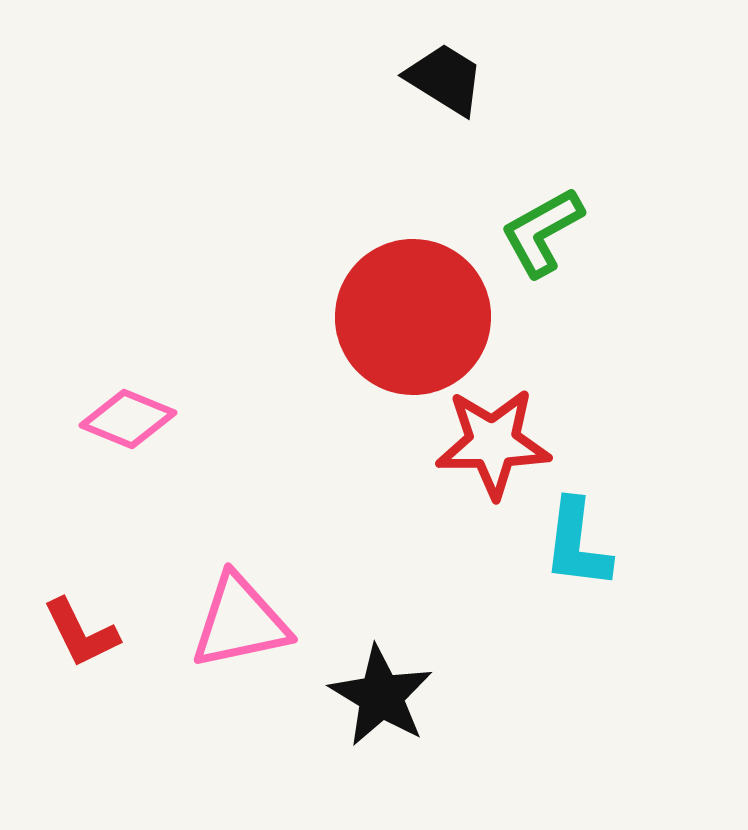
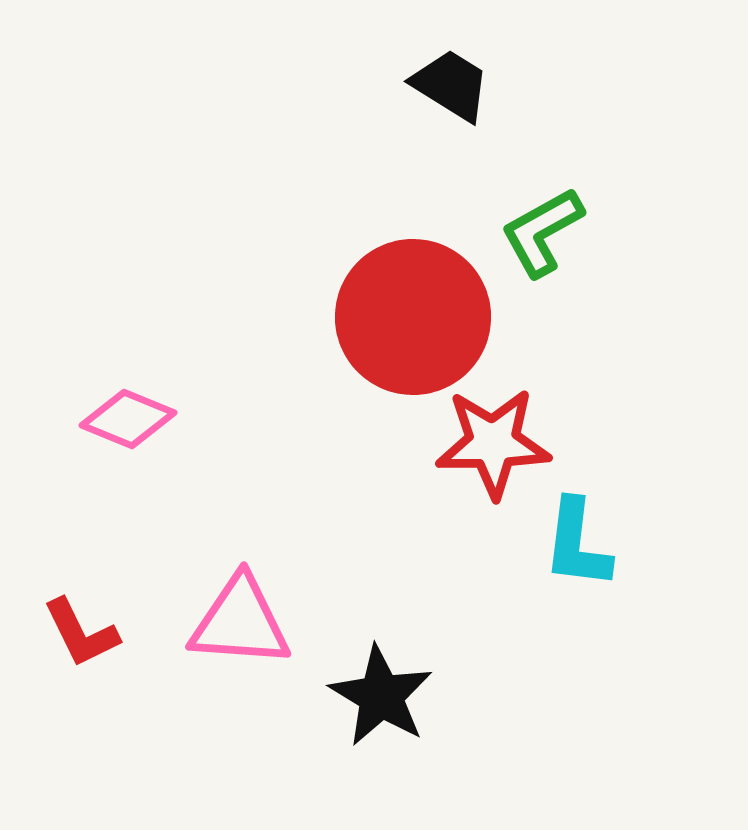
black trapezoid: moved 6 px right, 6 px down
pink triangle: rotated 16 degrees clockwise
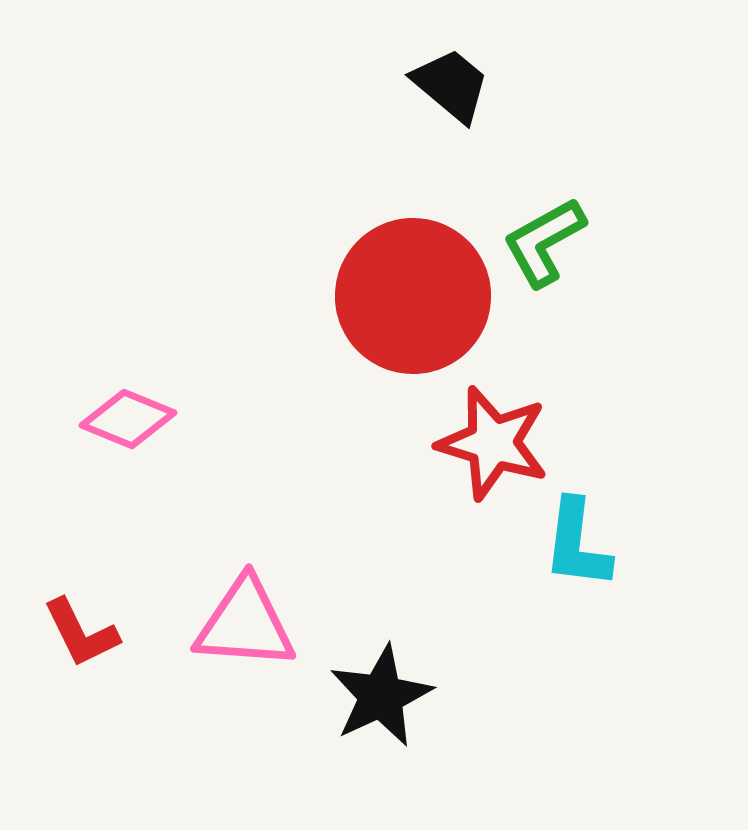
black trapezoid: rotated 8 degrees clockwise
green L-shape: moved 2 px right, 10 px down
red circle: moved 21 px up
red star: rotated 18 degrees clockwise
pink triangle: moved 5 px right, 2 px down
black star: rotated 16 degrees clockwise
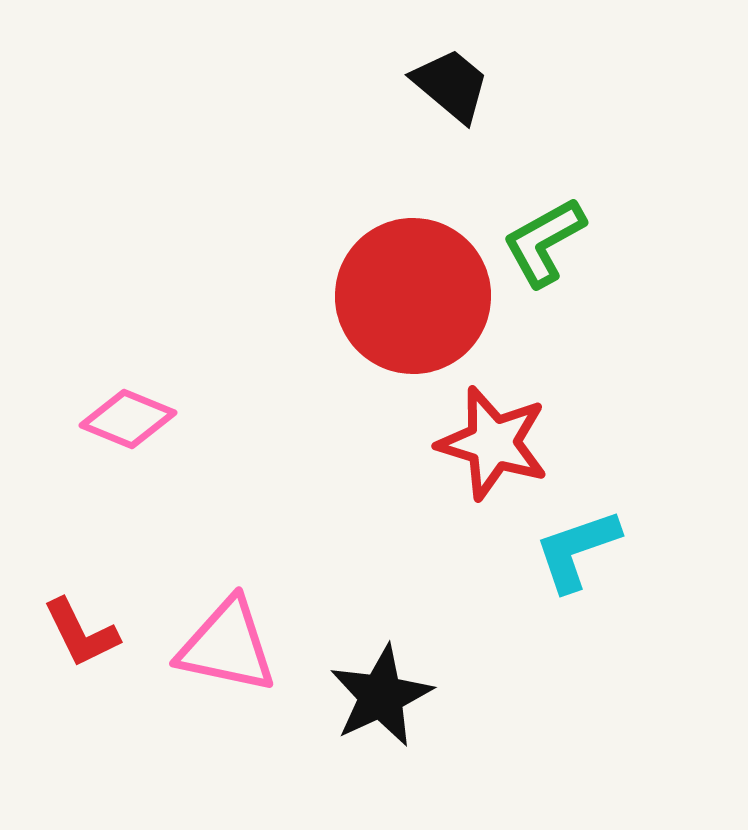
cyan L-shape: moved 6 px down; rotated 64 degrees clockwise
pink triangle: moved 18 px left, 22 px down; rotated 8 degrees clockwise
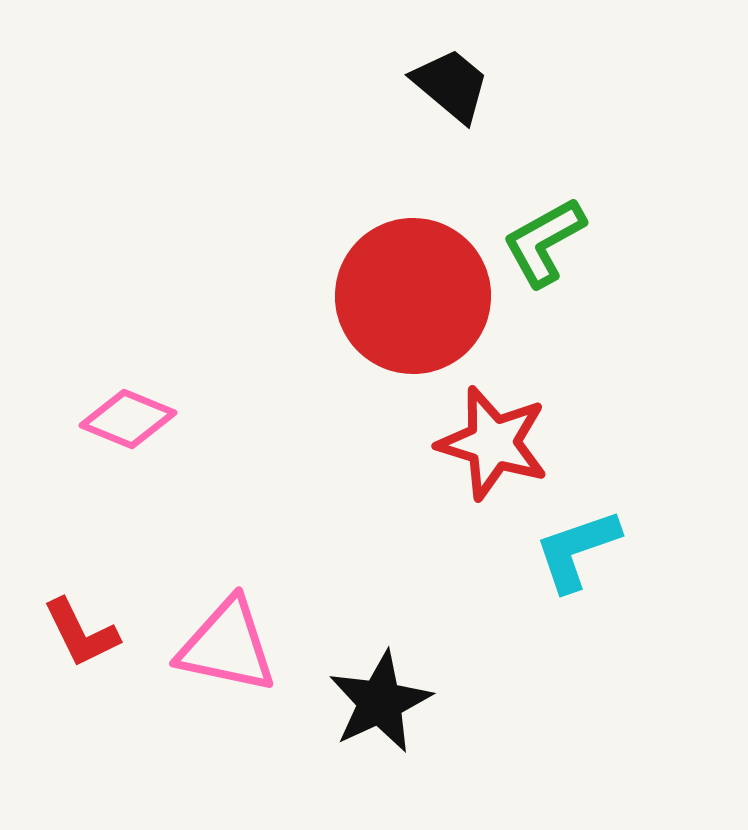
black star: moved 1 px left, 6 px down
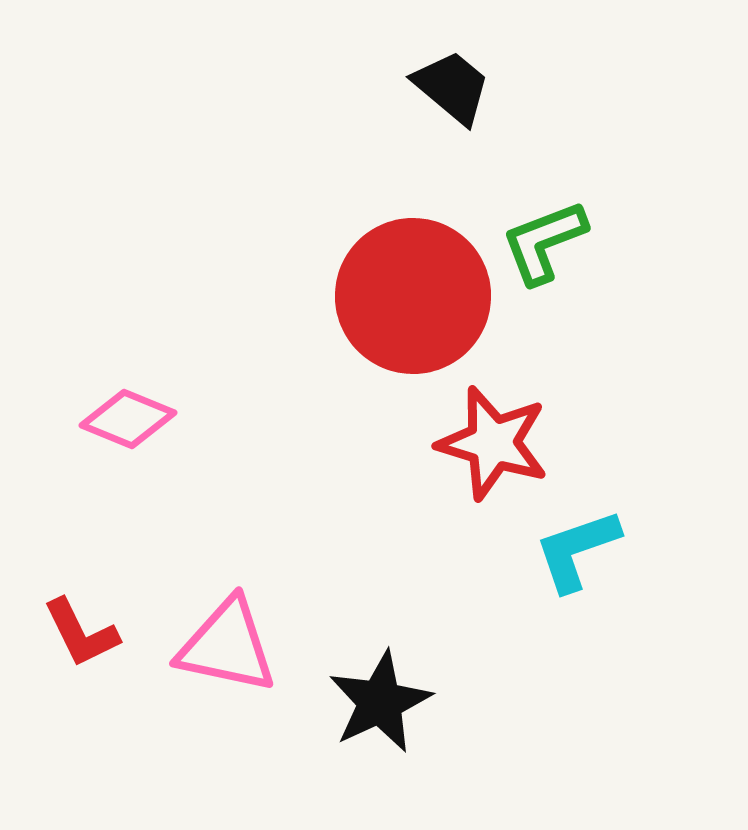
black trapezoid: moved 1 px right, 2 px down
green L-shape: rotated 8 degrees clockwise
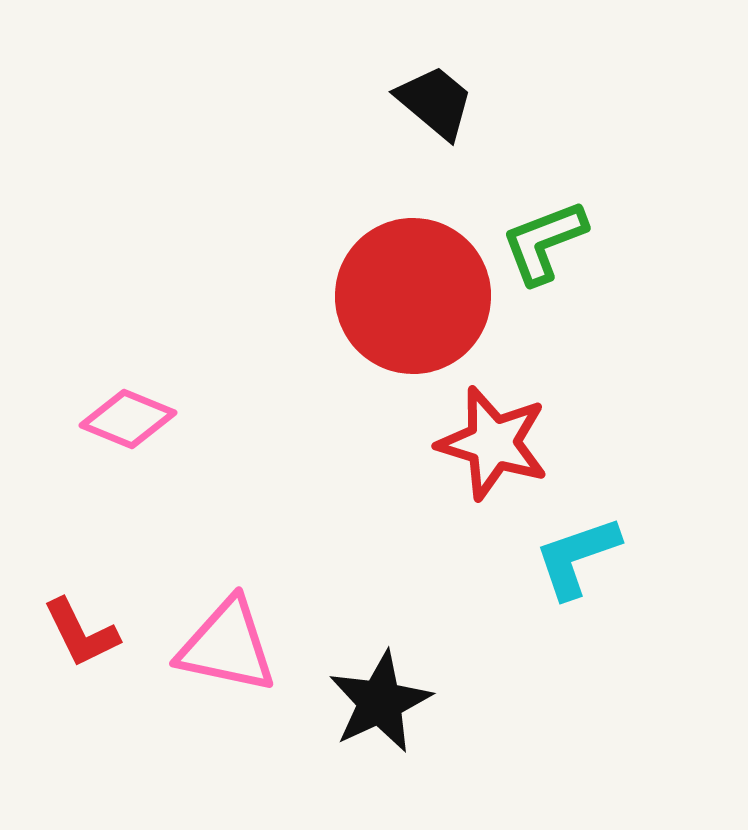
black trapezoid: moved 17 px left, 15 px down
cyan L-shape: moved 7 px down
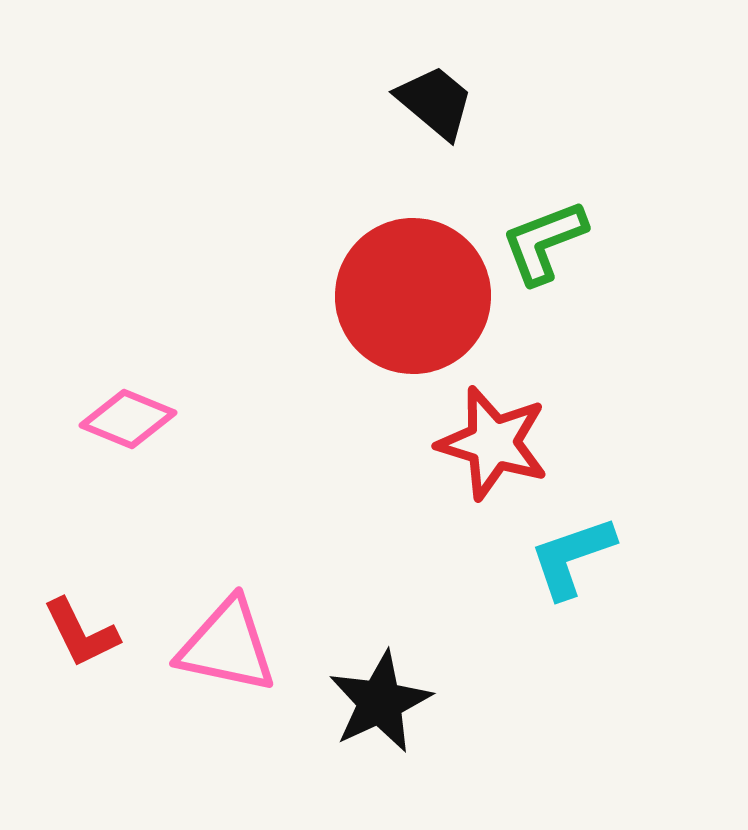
cyan L-shape: moved 5 px left
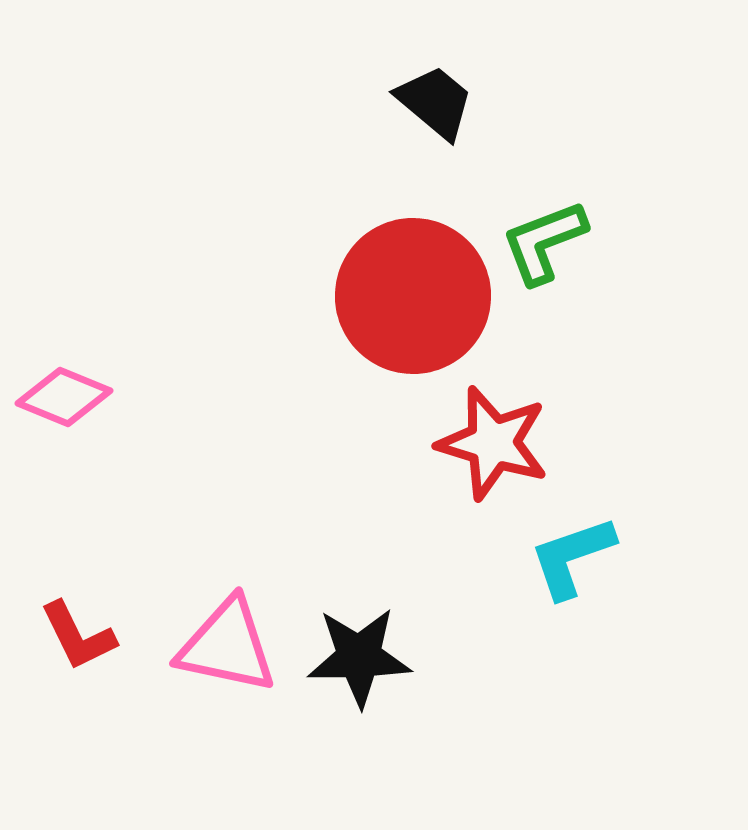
pink diamond: moved 64 px left, 22 px up
red L-shape: moved 3 px left, 3 px down
black star: moved 21 px left, 45 px up; rotated 24 degrees clockwise
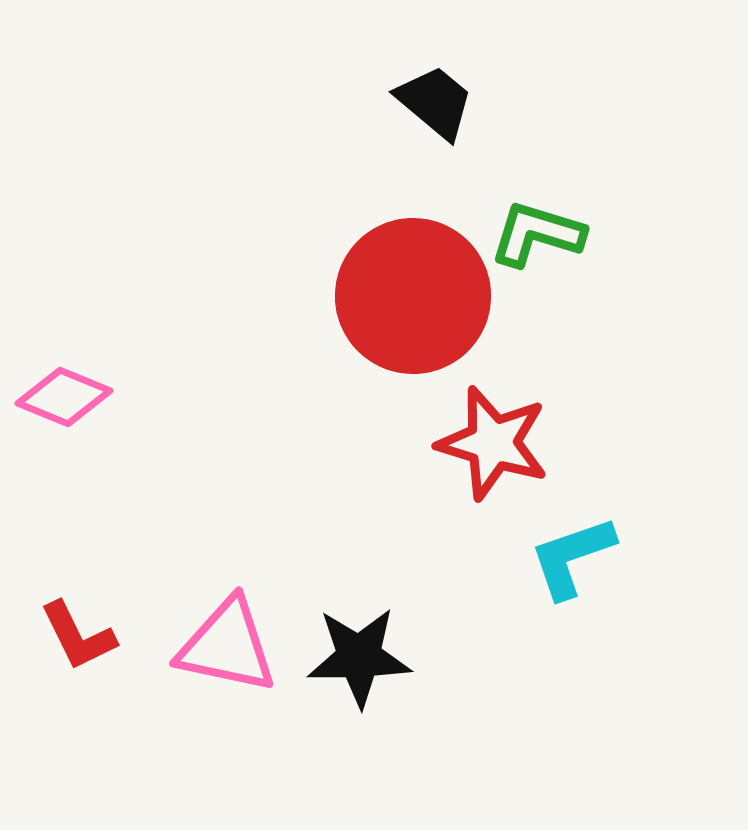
green L-shape: moved 7 px left, 8 px up; rotated 38 degrees clockwise
